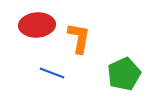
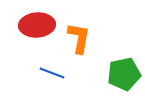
green pentagon: rotated 12 degrees clockwise
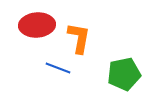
blue line: moved 6 px right, 5 px up
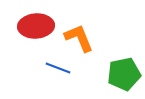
red ellipse: moved 1 px left, 1 px down
orange L-shape: rotated 32 degrees counterclockwise
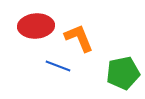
blue line: moved 2 px up
green pentagon: moved 1 px left, 1 px up
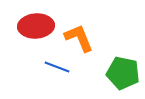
blue line: moved 1 px left, 1 px down
green pentagon: rotated 24 degrees clockwise
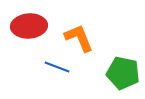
red ellipse: moved 7 px left
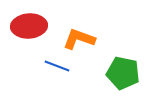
orange L-shape: moved 1 px down; rotated 48 degrees counterclockwise
blue line: moved 1 px up
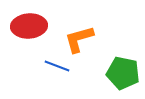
orange L-shape: rotated 36 degrees counterclockwise
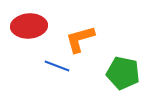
orange L-shape: moved 1 px right
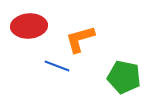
green pentagon: moved 1 px right, 4 px down
